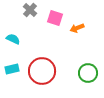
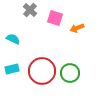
green circle: moved 18 px left
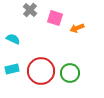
red circle: moved 1 px left
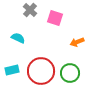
orange arrow: moved 14 px down
cyan semicircle: moved 5 px right, 1 px up
cyan rectangle: moved 1 px down
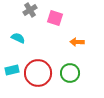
gray cross: rotated 16 degrees clockwise
orange arrow: rotated 24 degrees clockwise
red circle: moved 3 px left, 2 px down
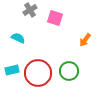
orange arrow: moved 8 px right, 2 px up; rotated 56 degrees counterclockwise
green circle: moved 1 px left, 2 px up
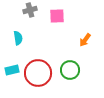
gray cross: rotated 16 degrees clockwise
pink square: moved 2 px right, 2 px up; rotated 21 degrees counterclockwise
cyan semicircle: rotated 56 degrees clockwise
green circle: moved 1 px right, 1 px up
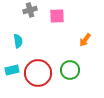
cyan semicircle: moved 3 px down
